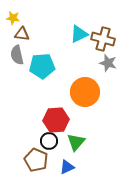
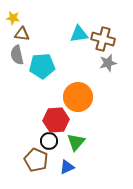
cyan triangle: rotated 18 degrees clockwise
gray star: rotated 30 degrees counterclockwise
orange circle: moved 7 px left, 5 px down
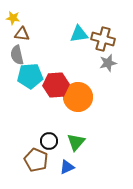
cyan pentagon: moved 12 px left, 10 px down
red hexagon: moved 35 px up
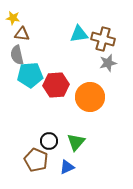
cyan pentagon: moved 1 px up
orange circle: moved 12 px right
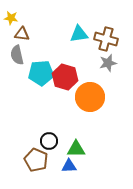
yellow star: moved 2 px left
brown cross: moved 3 px right
cyan pentagon: moved 11 px right, 2 px up
red hexagon: moved 9 px right, 8 px up; rotated 20 degrees clockwise
green triangle: moved 7 px down; rotated 48 degrees clockwise
blue triangle: moved 2 px right, 1 px up; rotated 21 degrees clockwise
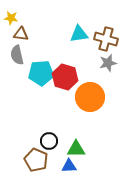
brown triangle: moved 1 px left
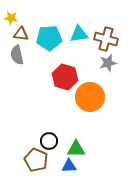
cyan pentagon: moved 8 px right, 35 px up
